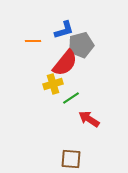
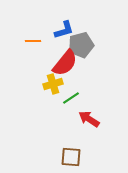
brown square: moved 2 px up
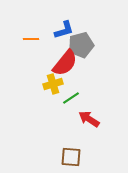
orange line: moved 2 px left, 2 px up
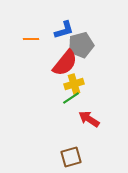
yellow cross: moved 21 px right
brown square: rotated 20 degrees counterclockwise
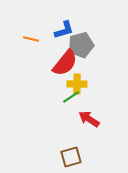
orange line: rotated 14 degrees clockwise
yellow cross: moved 3 px right; rotated 18 degrees clockwise
green line: moved 1 px up
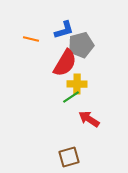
red semicircle: rotated 8 degrees counterclockwise
brown square: moved 2 px left
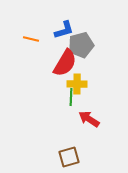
green line: rotated 54 degrees counterclockwise
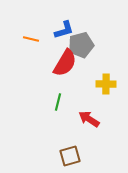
yellow cross: moved 29 px right
green line: moved 13 px left, 5 px down; rotated 12 degrees clockwise
brown square: moved 1 px right, 1 px up
